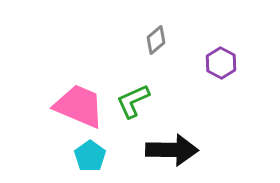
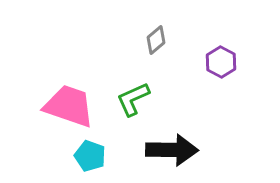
purple hexagon: moved 1 px up
green L-shape: moved 2 px up
pink trapezoid: moved 10 px left; rotated 4 degrees counterclockwise
cyan pentagon: rotated 16 degrees counterclockwise
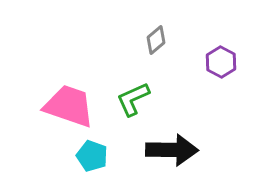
cyan pentagon: moved 2 px right
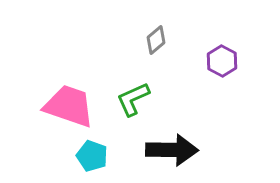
purple hexagon: moved 1 px right, 1 px up
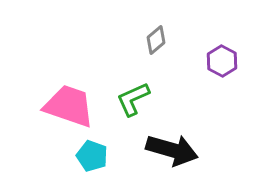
black arrow: rotated 15 degrees clockwise
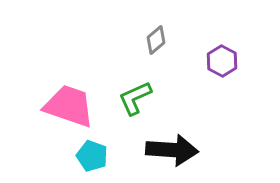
green L-shape: moved 2 px right, 1 px up
black arrow: rotated 12 degrees counterclockwise
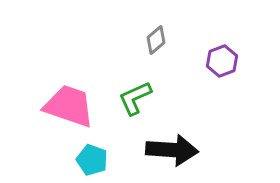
purple hexagon: rotated 12 degrees clockwise
cyan pentagon: moved 4 px down
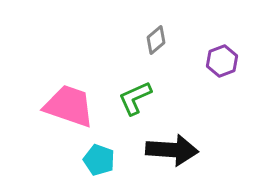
cyan pentagon: moved 7 px right
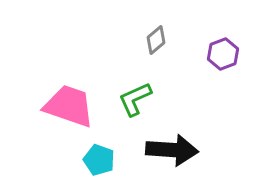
purple hexagon: moved 1 px right, 7 px up
green L-shape: moved 1 px down
